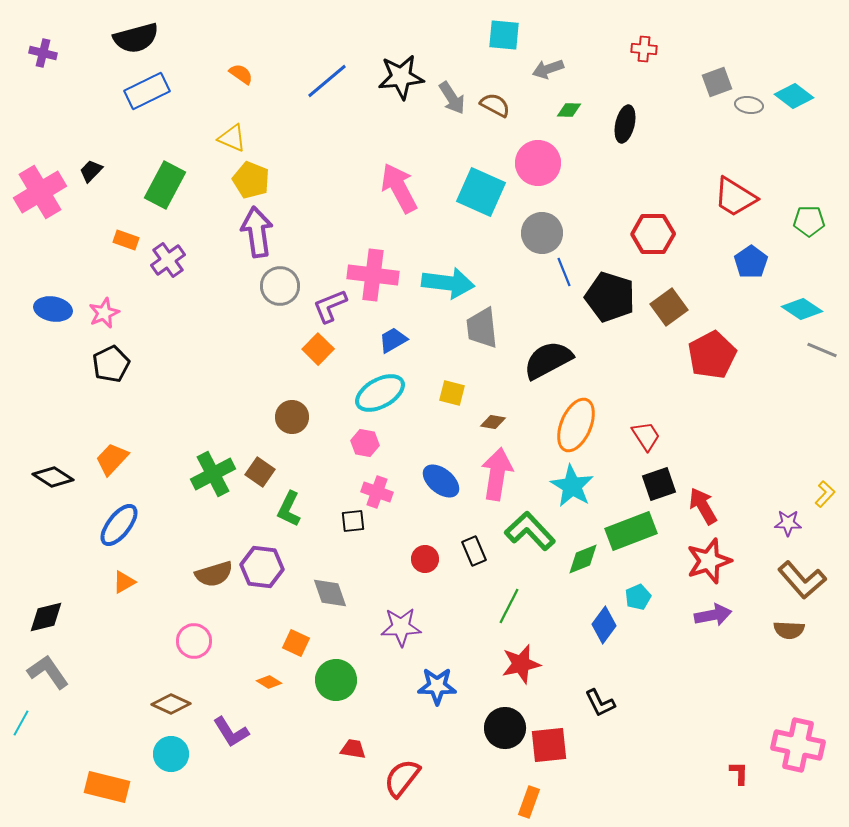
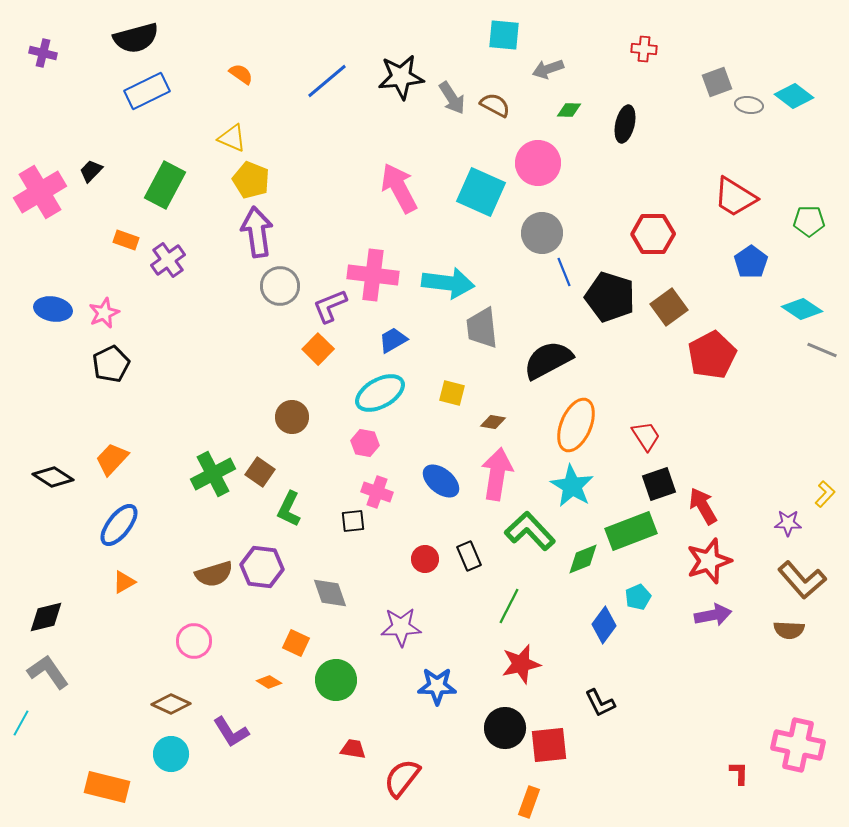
black rectangle at (474, 551): moved 5 px left, 5 px down
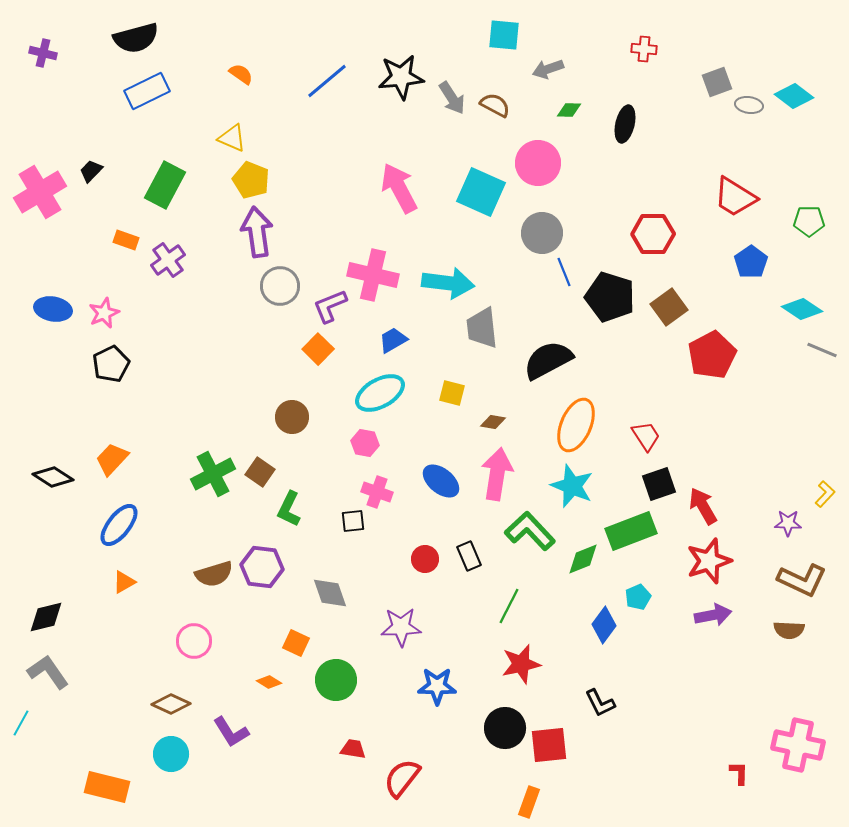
pink cross at (373, 275): rotated 6 degrees clockwise
cyan star at (572, 486): rotated 9 degrees counterclockwise
brown L-shape at (802, 580): rotated 24 degrees counterclockwise
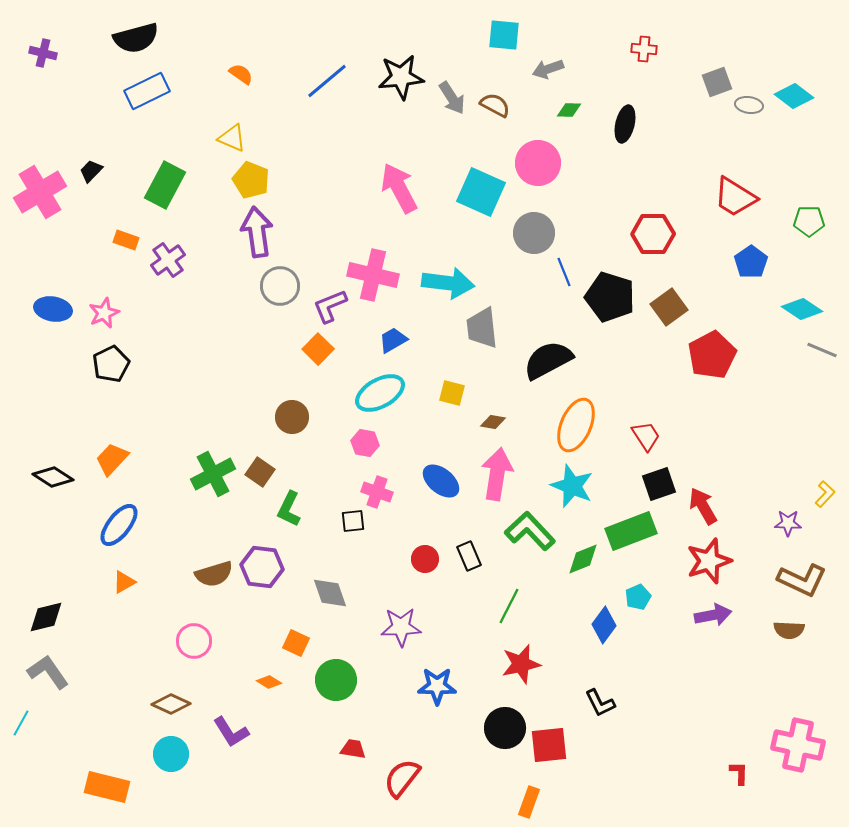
gray circle at (542, 233): moved 8 px left
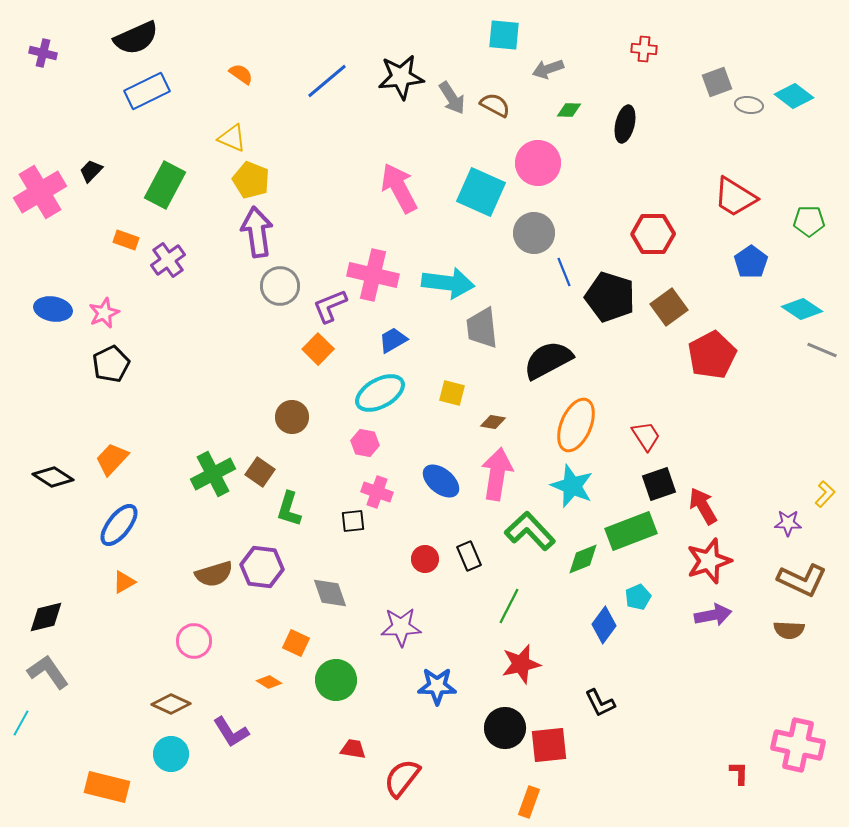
black semicircle at (136, 38): rotated 9 degrees counterclockwise
green L-shape at (289, 509): rotated 9 degrees counterclockwise
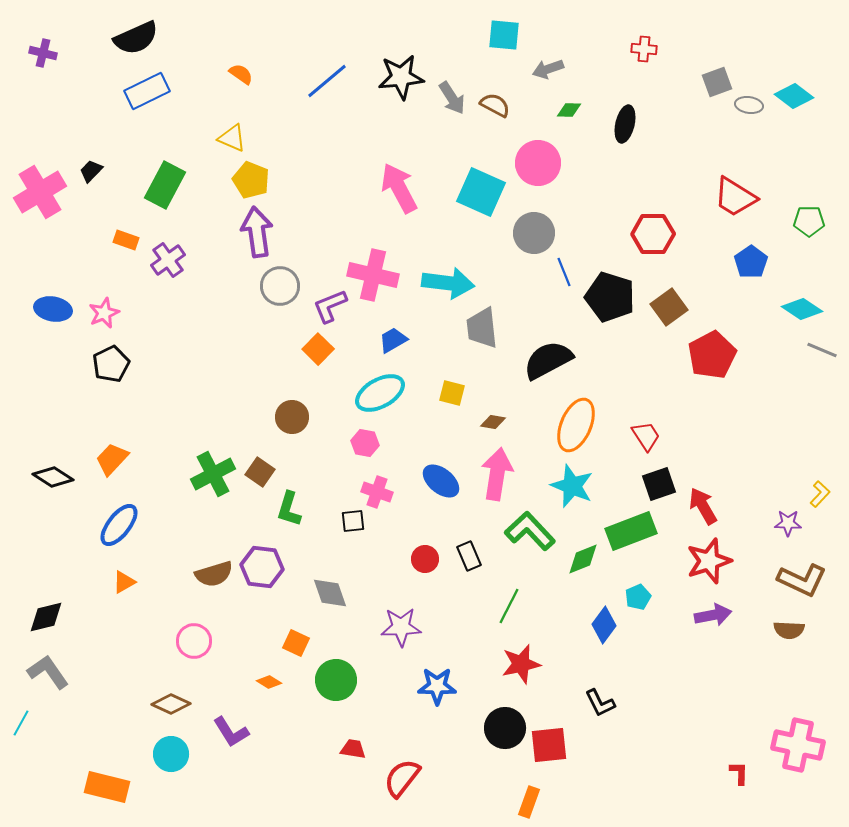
yellow L-shape at (825, 494): moved 5 px left
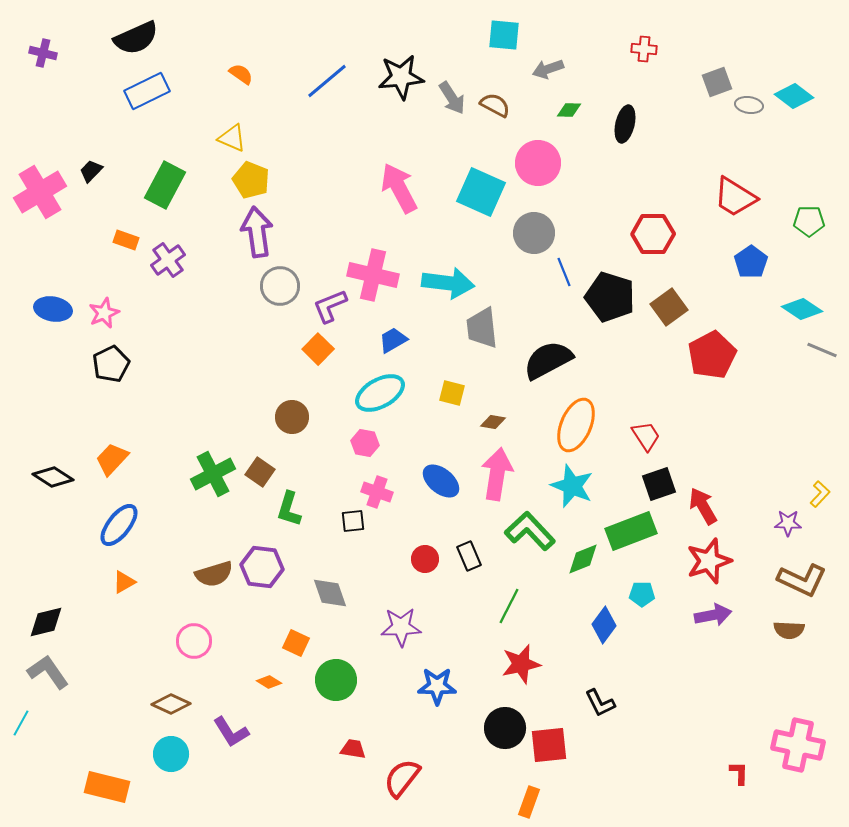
cyan pentagon at (638, 597): moved 4 px right, 3 px up; rotated 25 degrees clockwise
black diamond at (46, 617): moved 5 px down
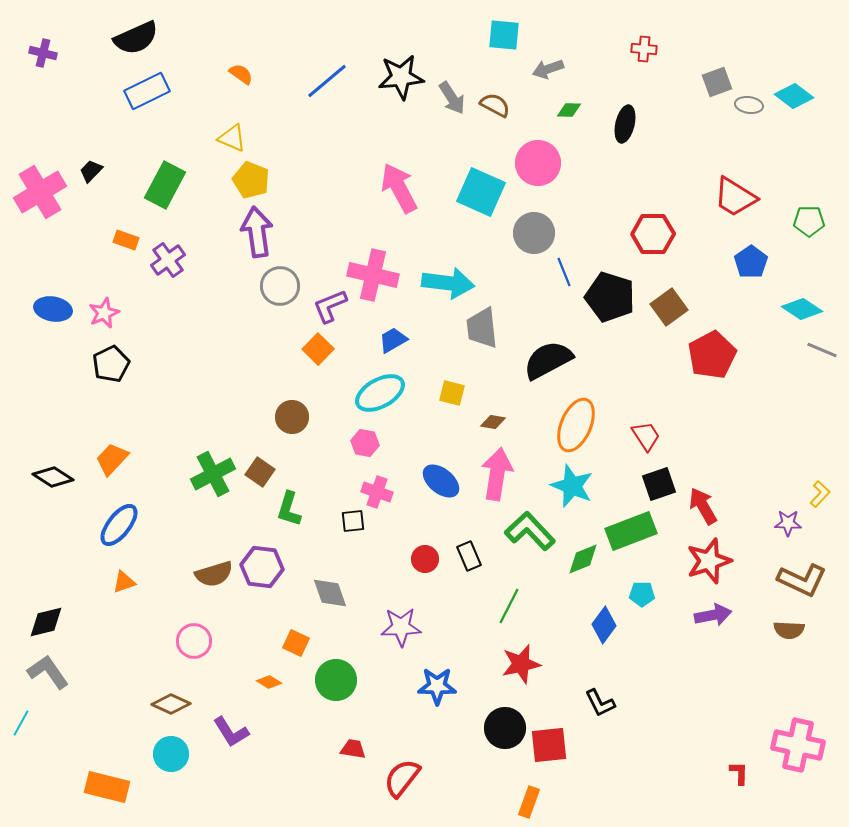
orange triangle at (124, 582): rotated 10 degrees clockwise
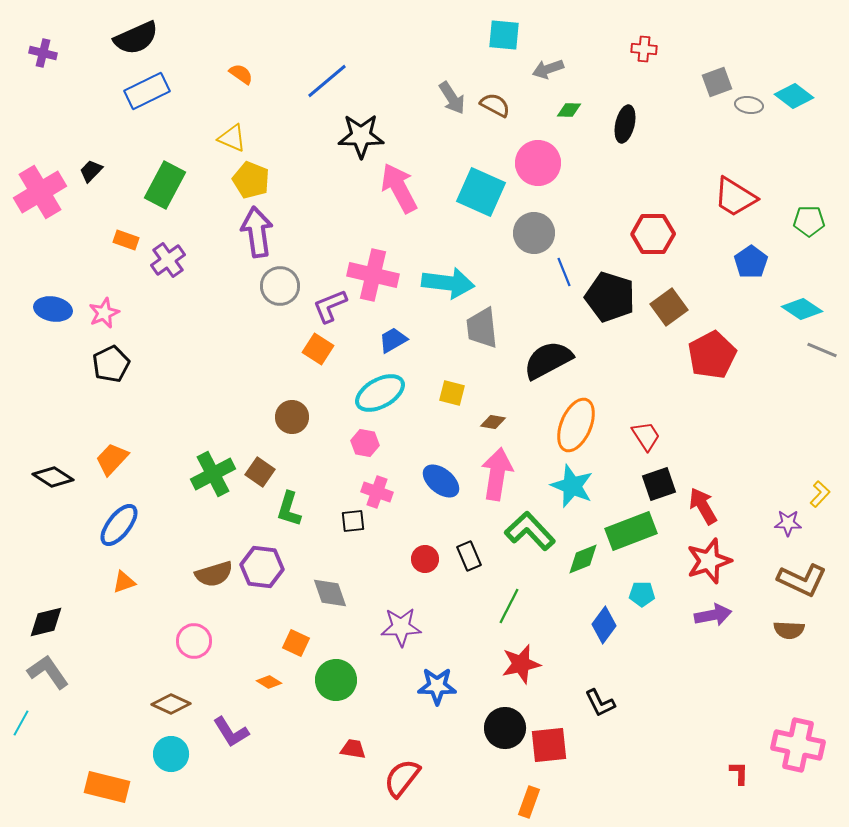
black star at (401, 77): moved 40 px left, 59 px down; rotated 6 degrees clockwise
orange square at (318, 349): rotated 12 degrees counterclockwise
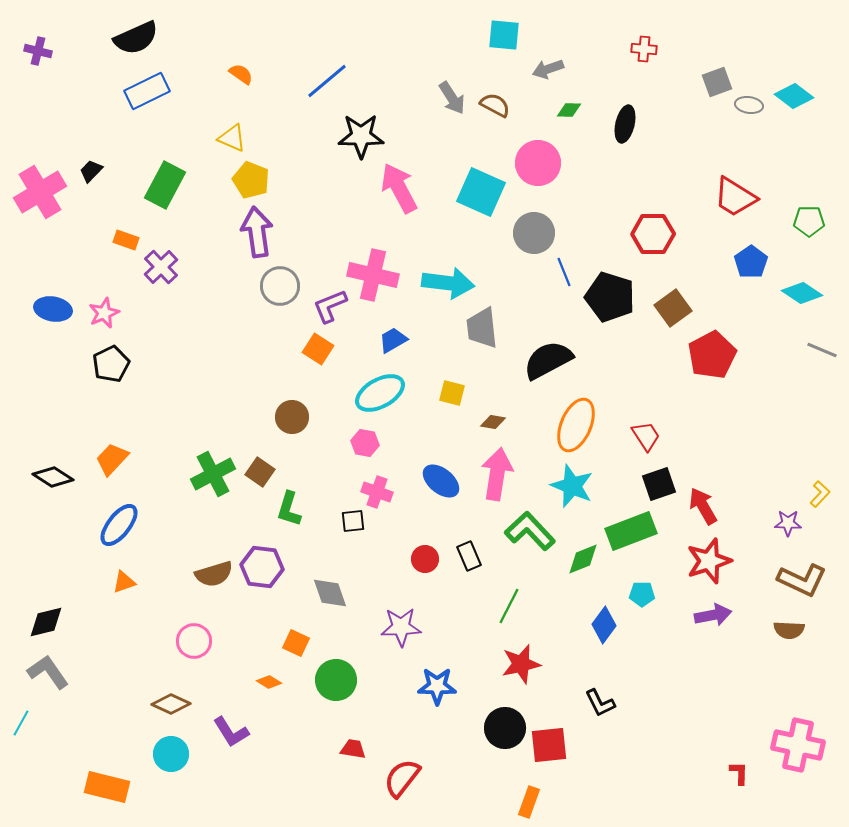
purple cross at (43, 53): moved 5 px left, 2 px up
purple cross at (168, 260): moved 7 px left, 7 px down; rotated 8 degrees counterclockwise
brown square at (669, 307): moved 4 px right, 1 px down
cyan diamond at (802, 309): moved 16 px up
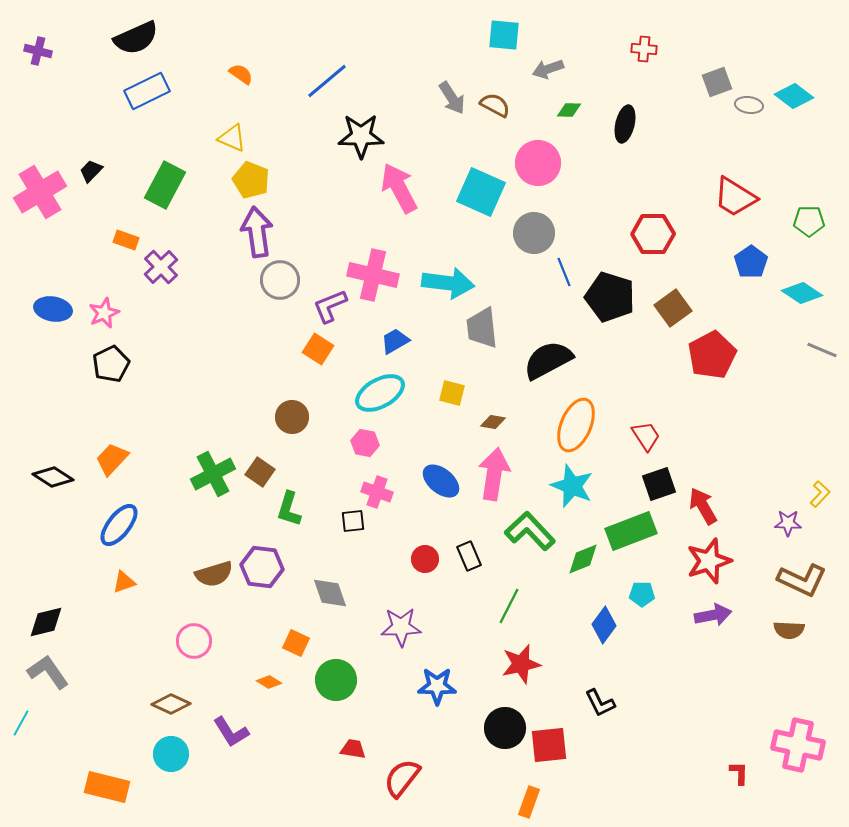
gray circle at (280, 286): moved 6 px up
blue trapezoid at (393, 340): moved 2 px right, 1 px down
pink arrow at (497, 474): moved 3 px left
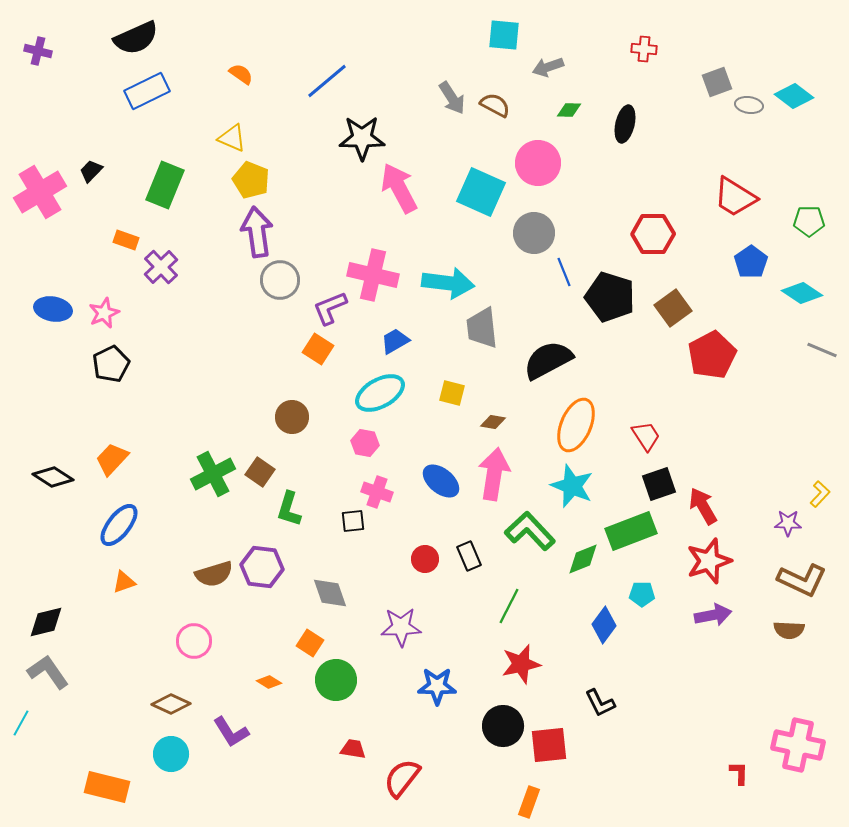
gray arrow at (548, 69): moved 2 px up
black star at (361, 136): moved 1 px right, 2 px down
green rectangle at (165, 185): rotated 6 degrees counterclockwise
purple L-shape at (330, 306): moved 2 px down
orange square at (296, 643): moved 14 px right; rotated 8 degrees clockwise
black circle at (505, 728): moved 2 px left, 2 px up
